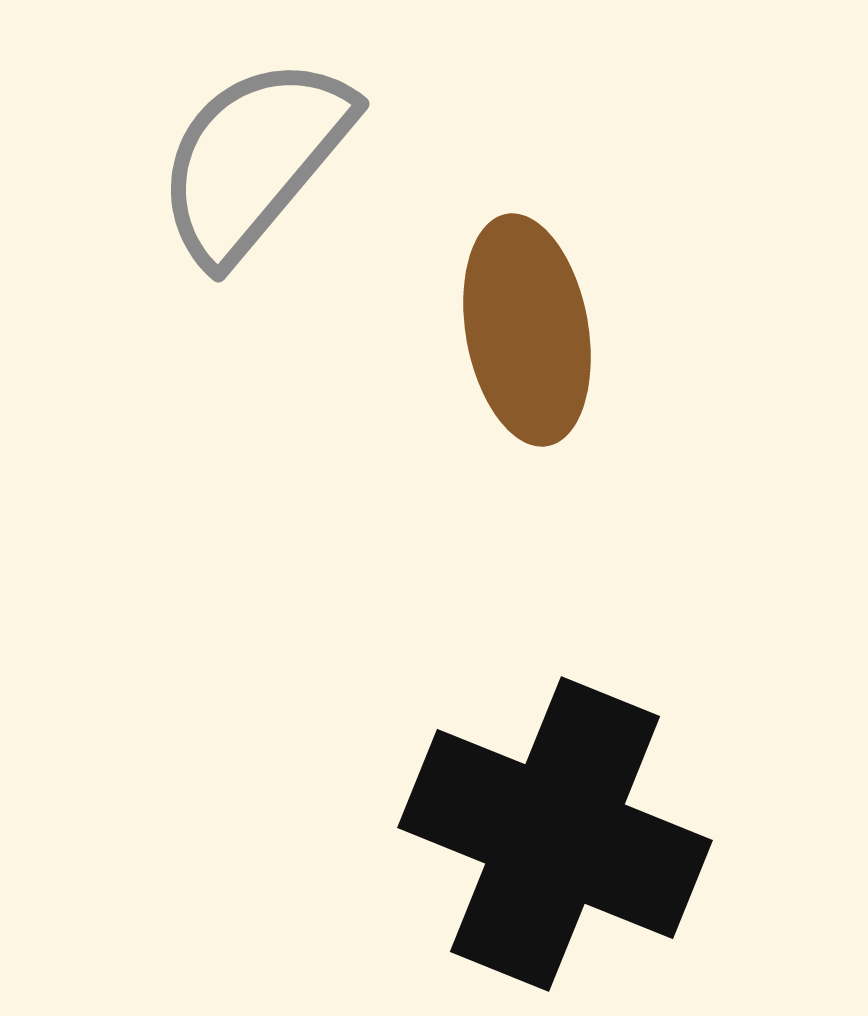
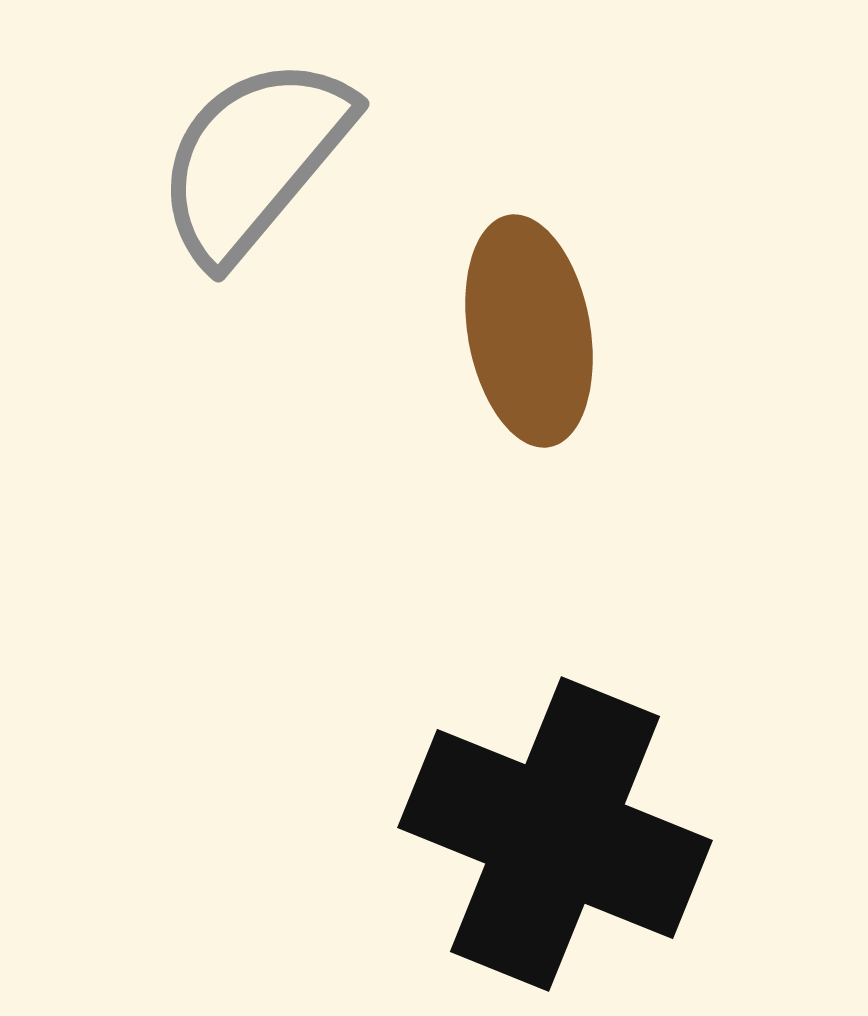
brown ellipse: moved 2 px right, 1 px down
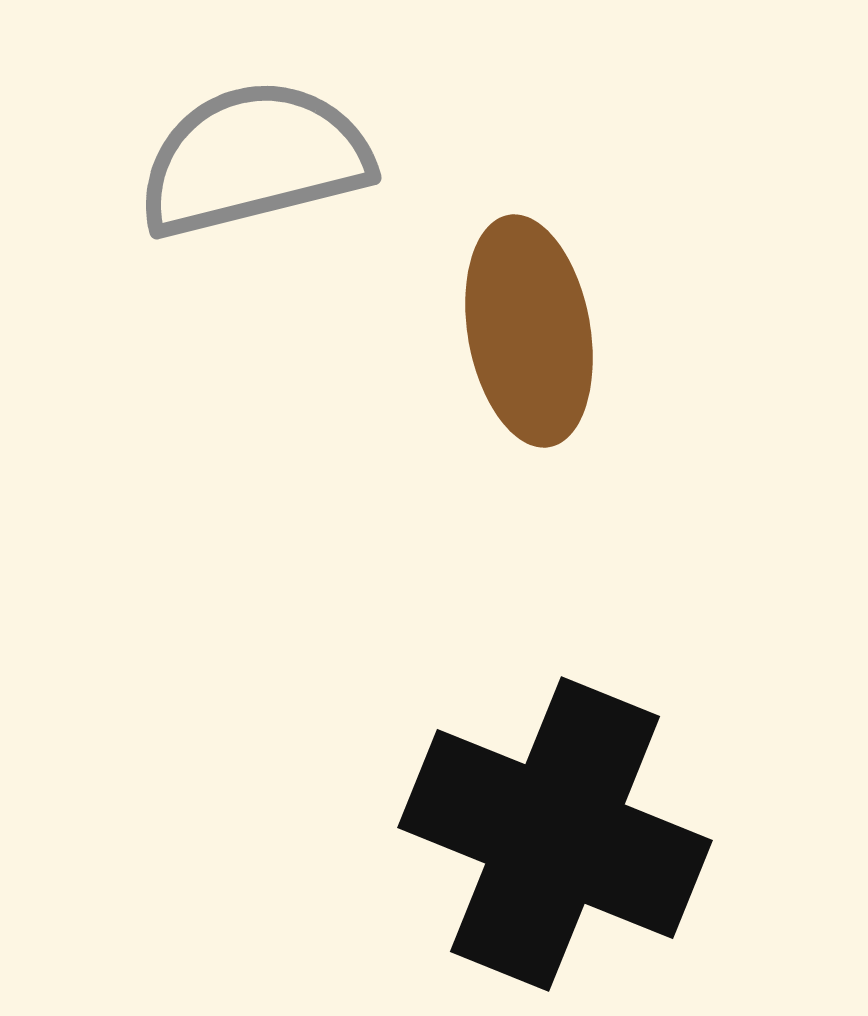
gray semicircle: rotated 36 degrees clockwise
